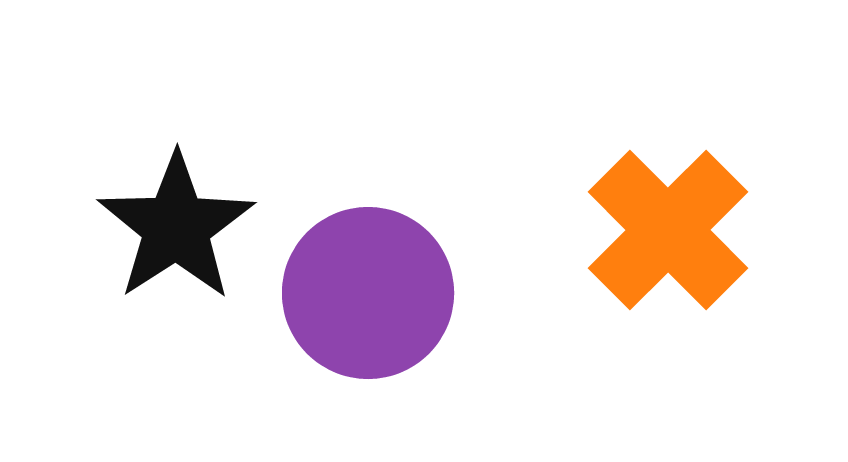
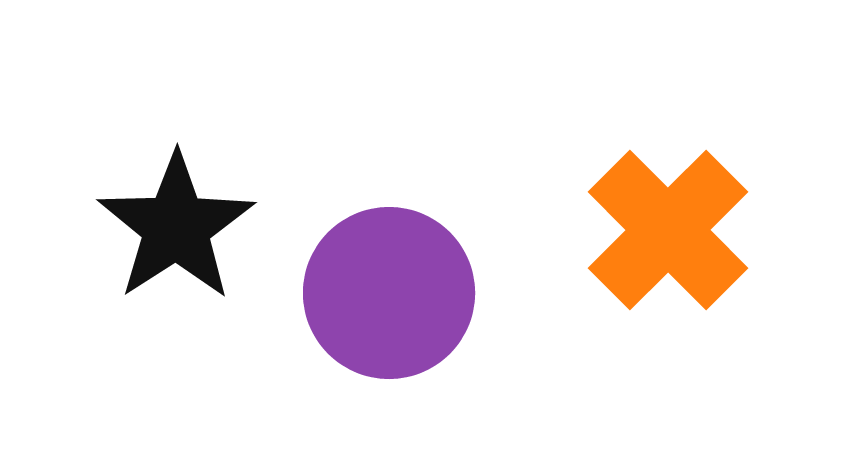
purple circle: moved 21 px right
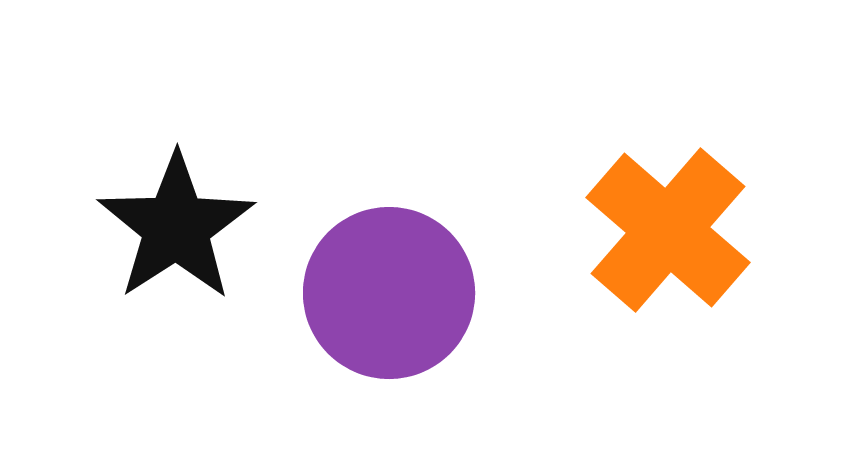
orange cross: rotated 4 degrees counterclockwise
